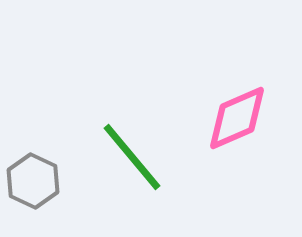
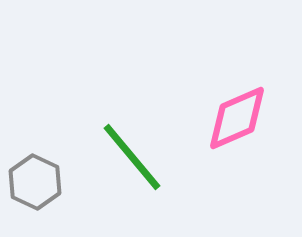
gray hexagon: moved 2 px right, 1 px down
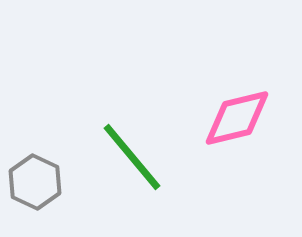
pink diamond: rotated 10 degrees clockwise
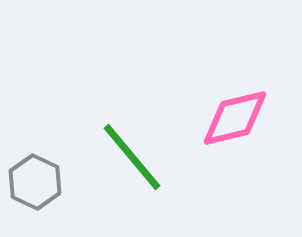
pink diamond: moved 2 px left
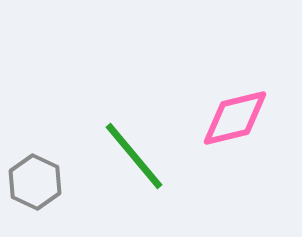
green line: moved 2 px right, 1 px up
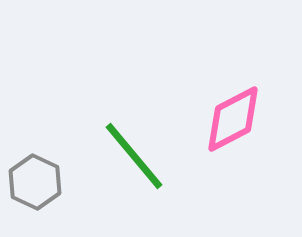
pink diamond: moved 2 px left, 1 px down; rotated 14 degrees counterclockwise
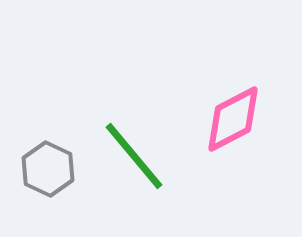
gray hexagon: moved 13 px right, 13 px up
